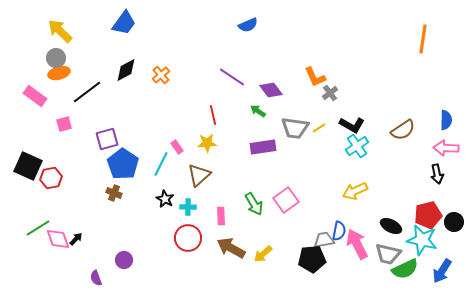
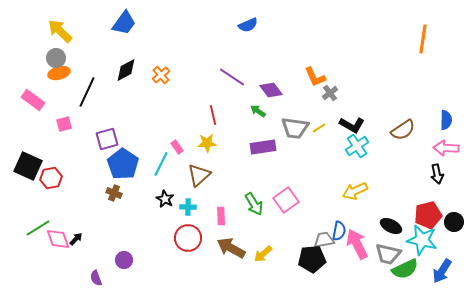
black line at (87, 92): rotated 28 degrees counterclockwise
pink rectangle at (35, 96): moved 2 px left, 4 px down
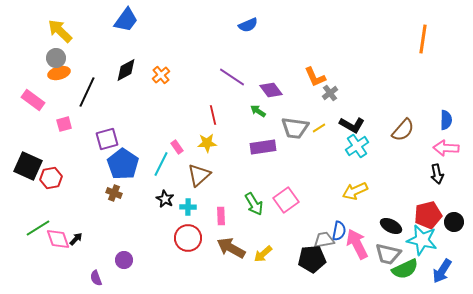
blue trapezoid at (124, 23): moved 2 px right, 3 px up
brown semicircle at (403, 130): rotated 15 degrees counterclockwise
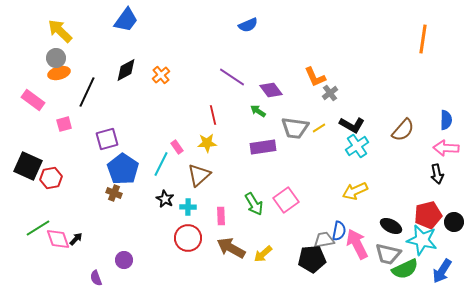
blue pentagon at (123, 164): moved 5 px down
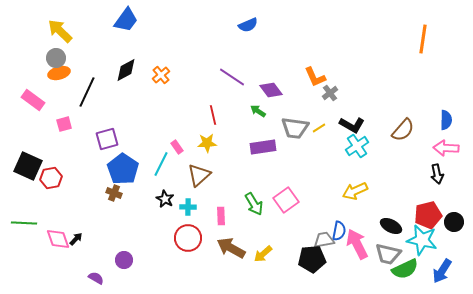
green line at (38, 228): moved 14 px left, 5 px up; rotated 35 degrees clockwise
purple semicircle at (96, 278): rotated 140 degrees clockwise
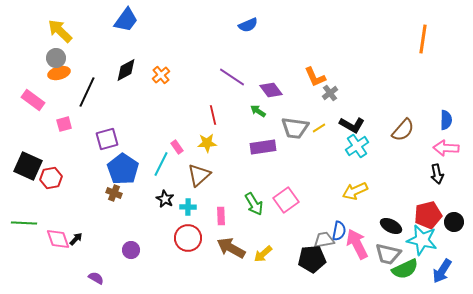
purple circle at (124, 260): moved 7 px right, 10 px up
